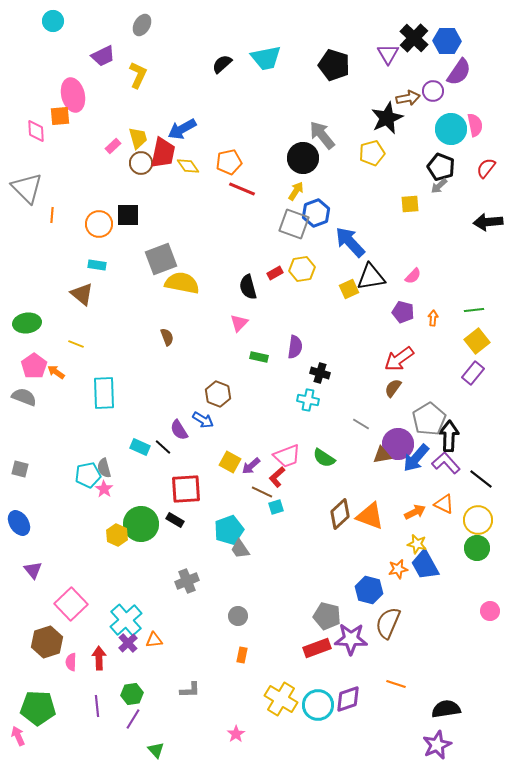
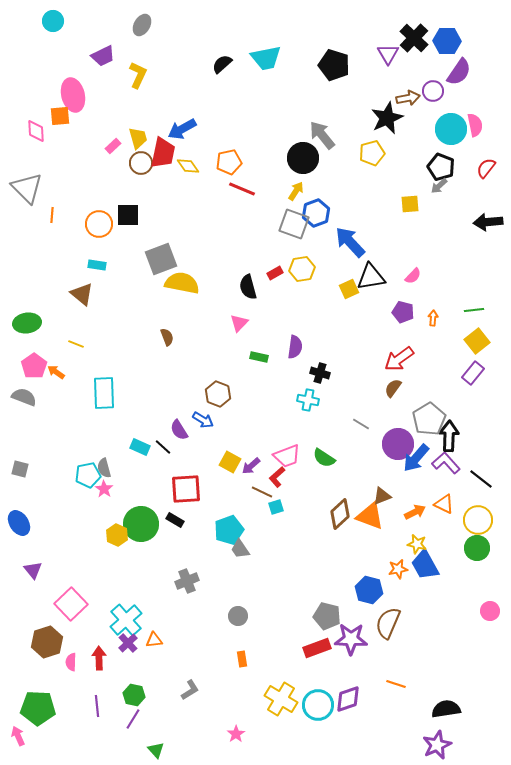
brown triangle at (382, 455): moved 41 px down; rotated 12 degrees counterclockwise
orange rectangle at (242, 655): moved 4 px down; rotated 21 degrees counterclockwise
gray L-shape at (190, 690): rotated 30 degrees counterclockwise
green hexagon at (132, 694): moved 2 px right, 1 px down; rotated 20 degrees clockwise
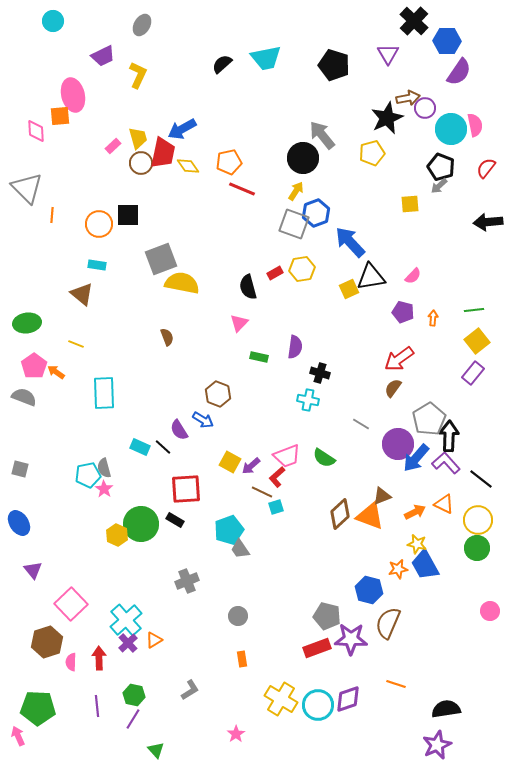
black cross at (414, 38): moved 17 px up
purple circle at (433, 91): moved 8 px left, 17 px down
orange triangle at (154, 640): rotated 24 degrees counterclockwise
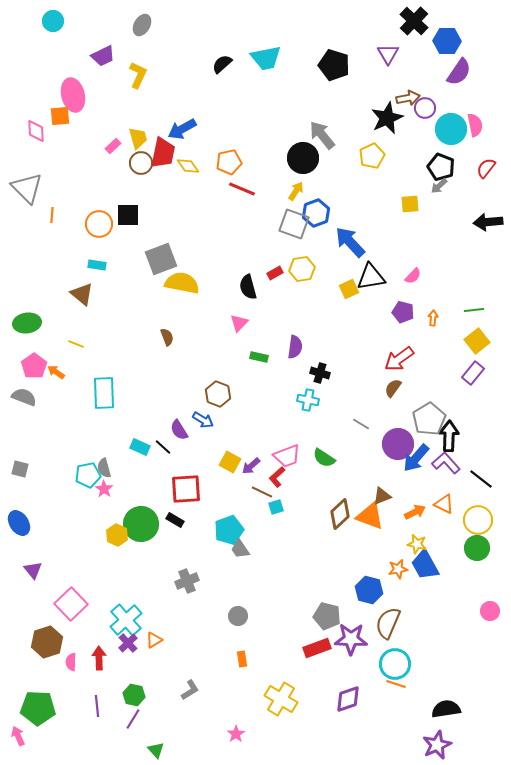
yellow pentagon at (372, 153): moved 3 px down; rotated 10 degrees counterclockwise
cyan circle at (318, 705): moved 77 px right, 41 px up
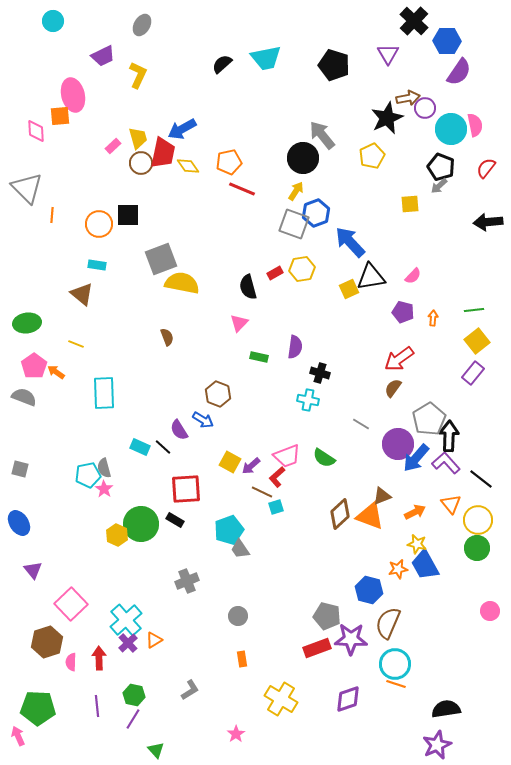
orange triangle at (444, 504): moved 7 px right; rotated 25 degrees clockwise
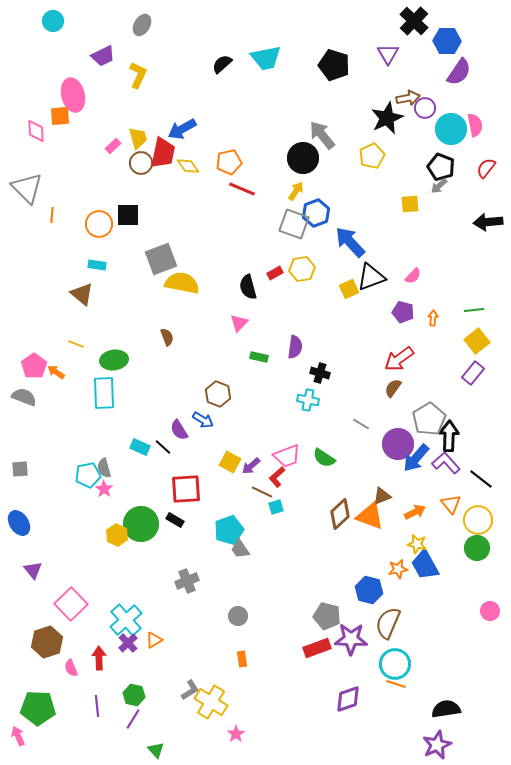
black triangle at (371, 277): rotated 12 degrees counterclockwise
green ellipse at (27, 323): moved 87 px right, 37 px down
gray square at (20, 469): rotated 18 degrees counterclockwise
pink semicircle at (71, 662): moved 6 px down; rotated 24 degrees counterclockwise
yellow cross at (281, 699): moved 70 px left, 3 px down
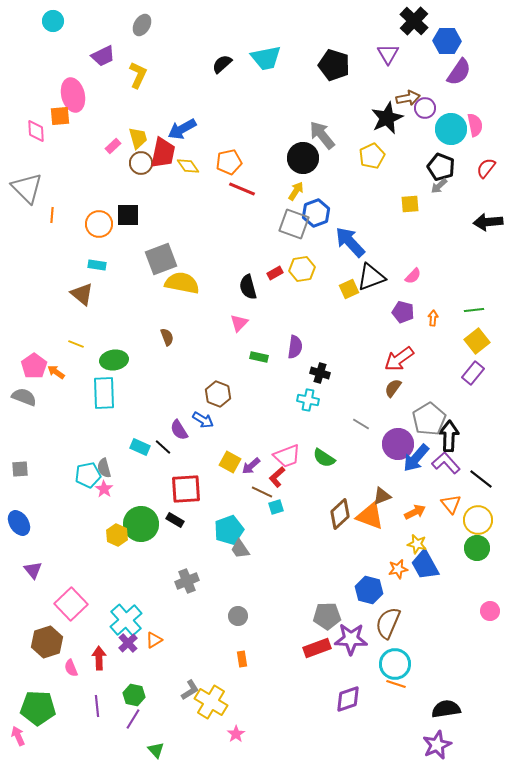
gray pentagon at (327, 616): rotated 16 degrees counterclockwise
